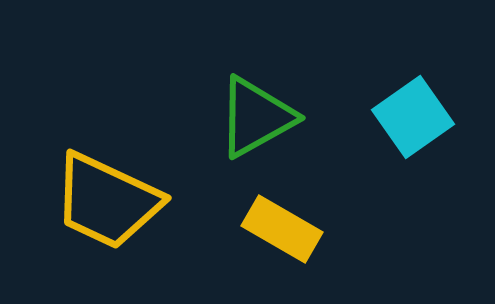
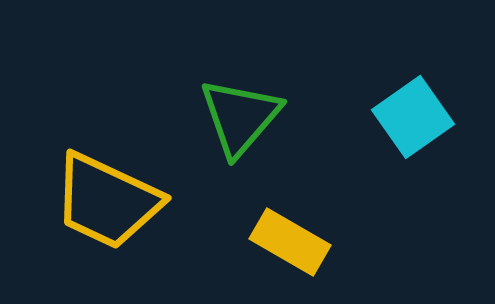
green triangle: moved 16 px left; rotated 20 degrees counterclockwise
yellow rectangle: moved 8 px right, 13 px down
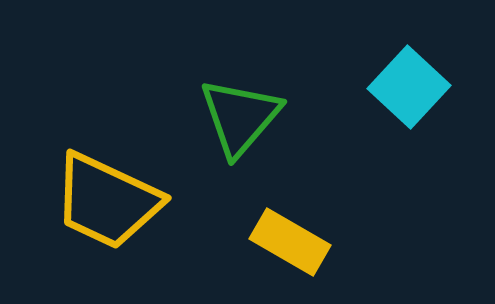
cyan square: moved 4 px left, 30 px up; rotated 12 degrees counterclockwise
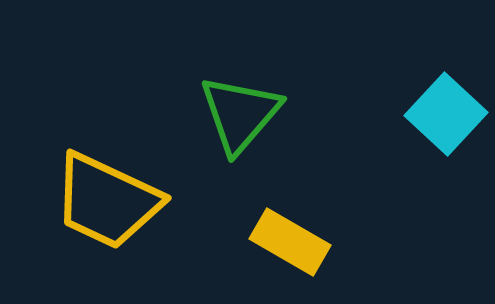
cyan square: moved 37 px right, 27 px down
green triangle: moved 3 px up
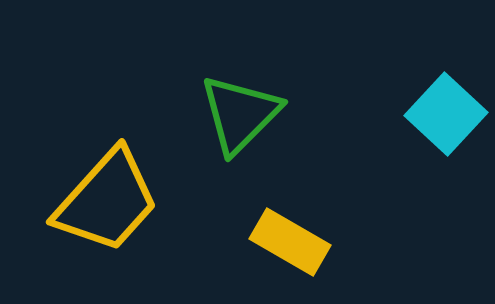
green triangle: rotated 4 degrees clockwise
yellow trapezoid: rotated 73 degrees counterclockwise
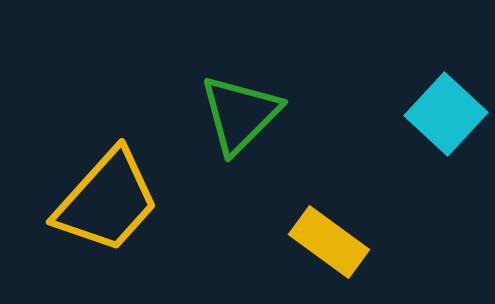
yellow rectangle: moved 39 px right; rotated 6 degrees clockwise
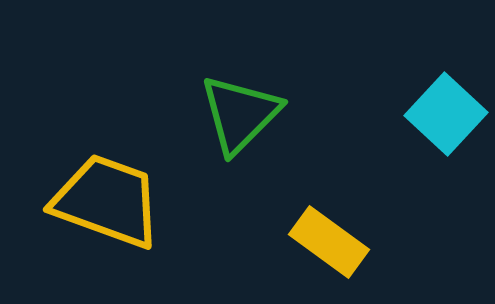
yellow trapezoid: rotated 112 degrees counterclockwise
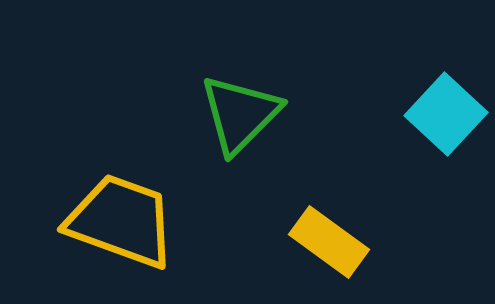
yellow trapezoid: moved 14 px right, 20 px down
